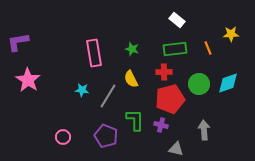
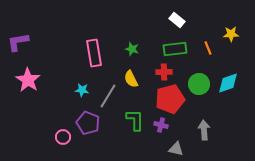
purple pentagon: moved 18 px left, 13 px up
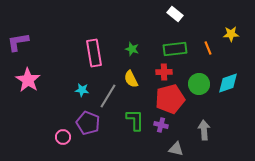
white rectangle: moved 2 px left, 6 px up
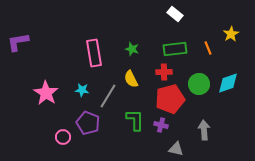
yellow star: rotated 28 degrees counterclockwise
pink star: moved 18 px right, 13 px down
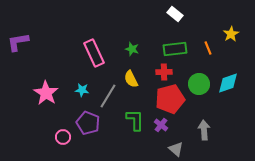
pink rectangle: rotated 16 degrees counterclockwise
purple cross: rotated 24 degrees clockwise
gray triangle: rotated 28 degrees clockwise
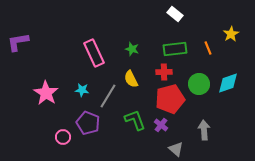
green L-shape: rotated 20 degrees counterclockwise
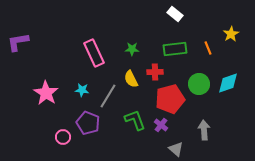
green star: rotated 16 degrees counterclockwise
red cross: moved 9 px left
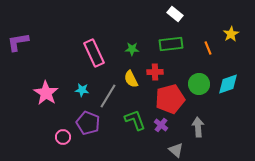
green rectangle: moved 4 px left, 5 px up
cyan diamond: moved 1 px down
gray arrow: moved 6 px left, 3 px up
gray triangle: moved 1 px down
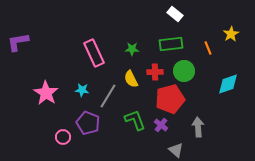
green circle: moved 15 px left, 13 px up
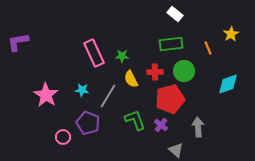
green star: moved 10 px left, 7 px down
pink star: moved 2 px down
